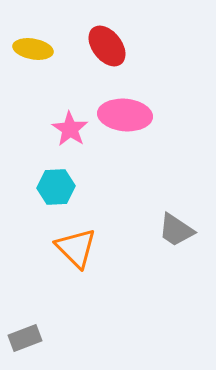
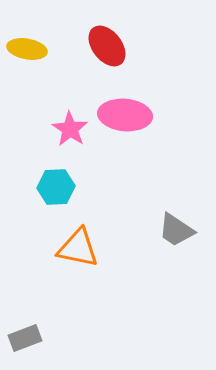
yellow ellipse: moved 6 px left
orange triangle: moved 2 px right; rotated 33 degrees counterclockwise
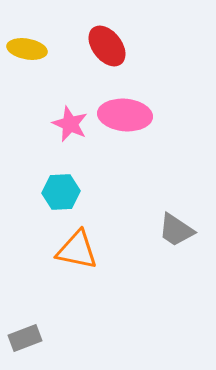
pink star: moved 5 px up; rotated 9 degrees counterclockwise
cyan hexagon: moved 5 px right, 5 px down
orange triangle: moved 1 px left, 2 px down
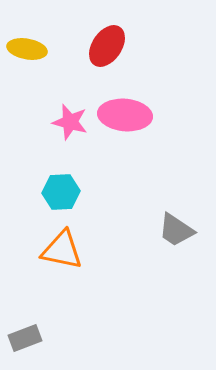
red ellipse: rotated 72 degrees clockwise
pink star: moved 2 px up; rotated 9 degrees counterclockwise
orange triangle: moved 15 px left
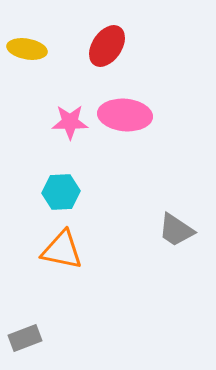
pink star: rotated 15 degrees counterclockwise
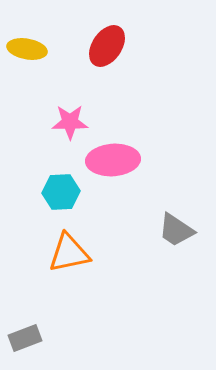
pink ellipse: moved 12 px left, 45 px down; rotated 9 degrees counterclockwise
orange triangle: moved 7 px right, 3 px down; rotated 24 degrees counterclockwise
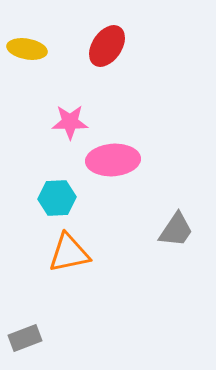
cyan hexagon: moved 4 px left, 6 px down
gray trapezoid: rotated 90 degrees counterclockwise
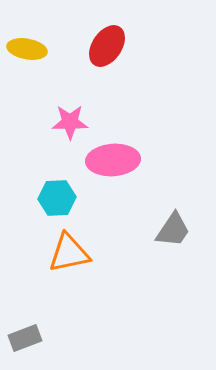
gray trapezoid: moved 3 px left
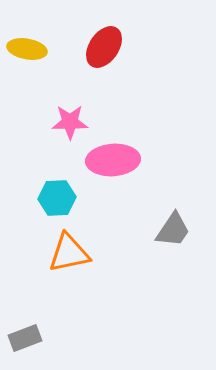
red ellipse: moved 3 px left, 1 px down
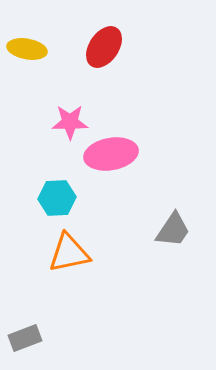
pink ellipse: moved 2 px left, 6 px up; rotated 6 degrees counterclockwise
